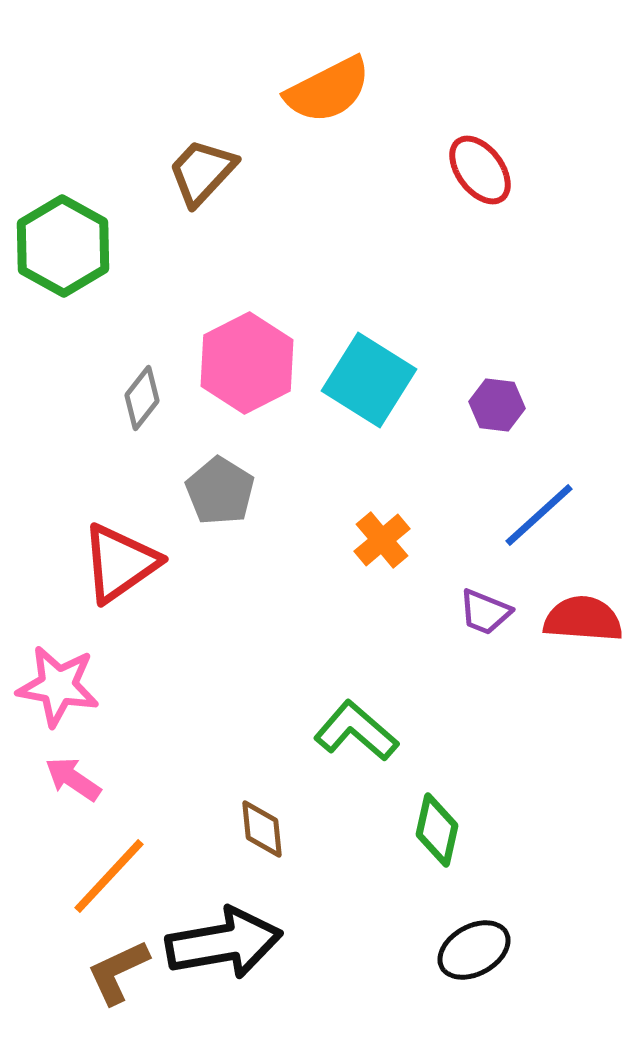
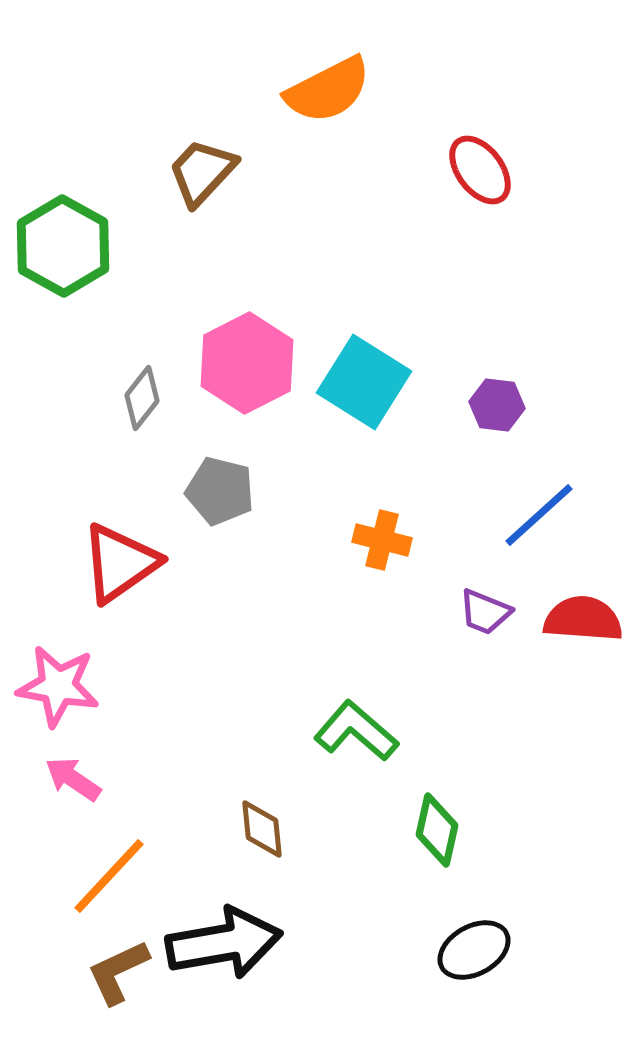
cyan square: moved 5 px left, 2 px down
gray pentagon: rotated 18 degrees counterclockwise
orange cross: rotated 36 degrees counterclockwise
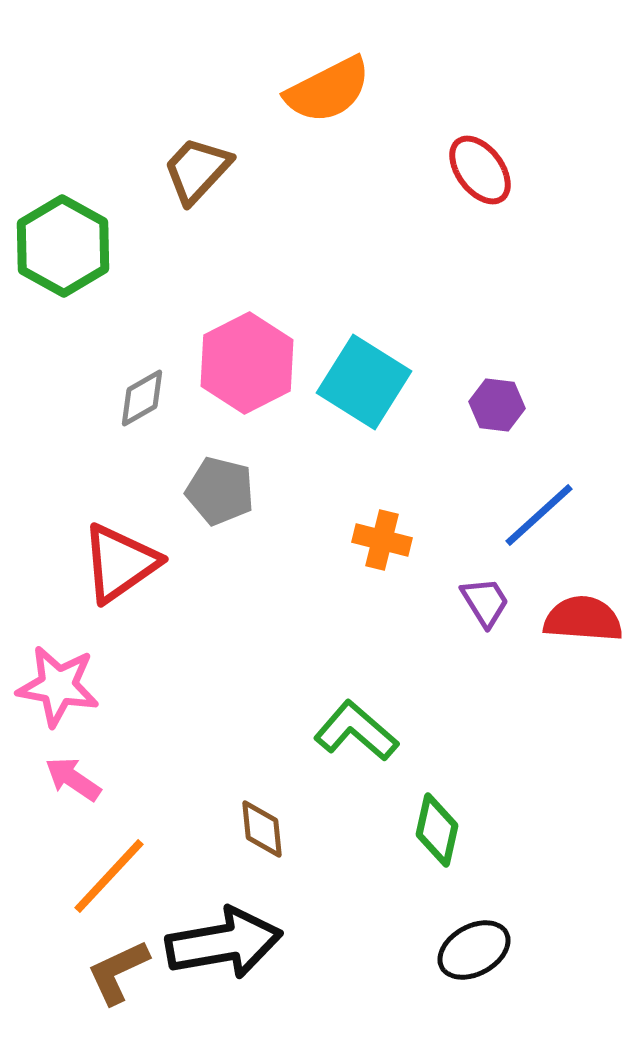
brown trapezoid: moved 5 px left, 2 px up
gray diamond: rotated 22 degrees clockwise
purple trapezoid: moved 10 px up; rotated 144 degrees counterclockwise
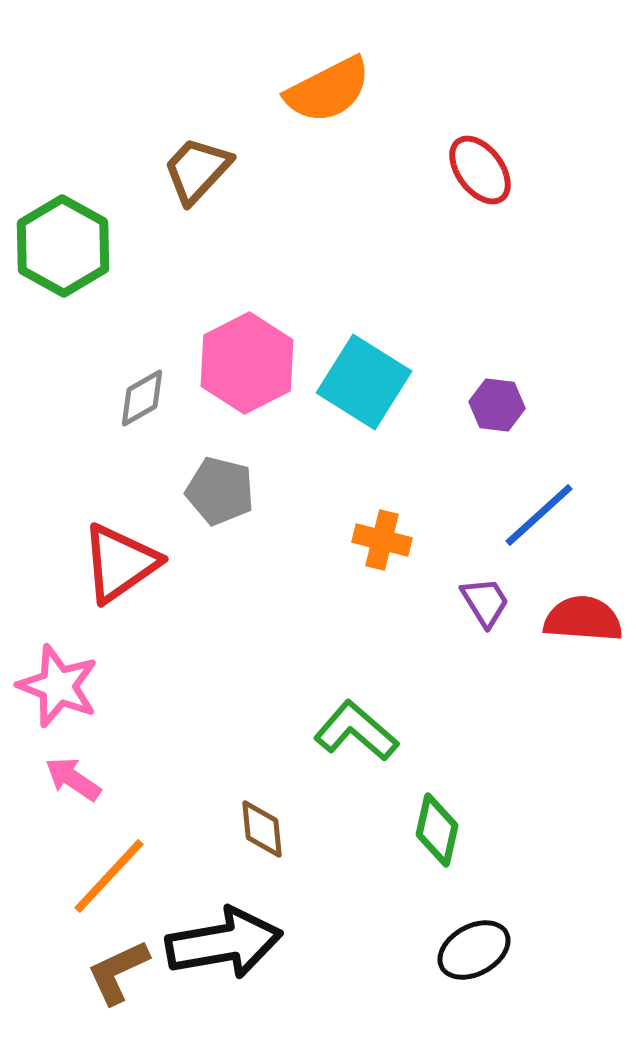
pink star: rotated 12 degrees clockwise
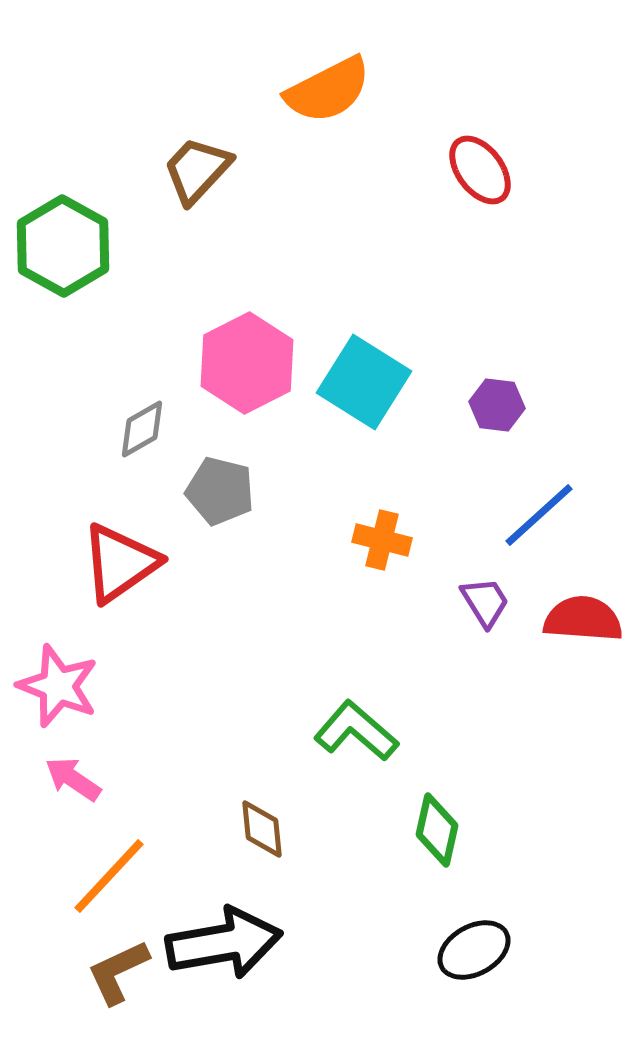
gray diamond: moved 31 px down
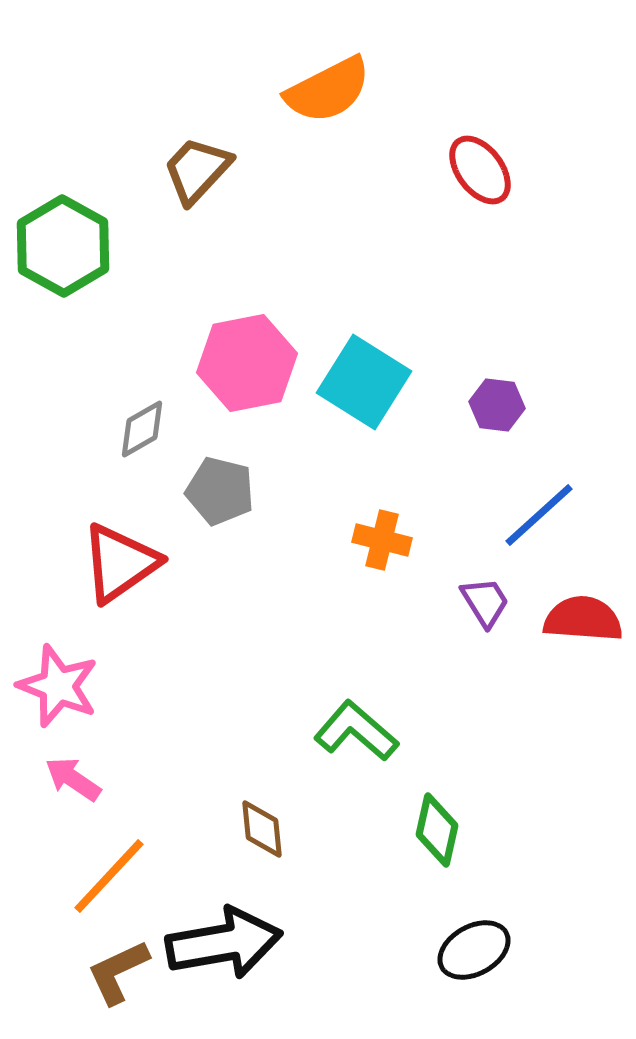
pink hexagon: rotated 16 degrees clockwise
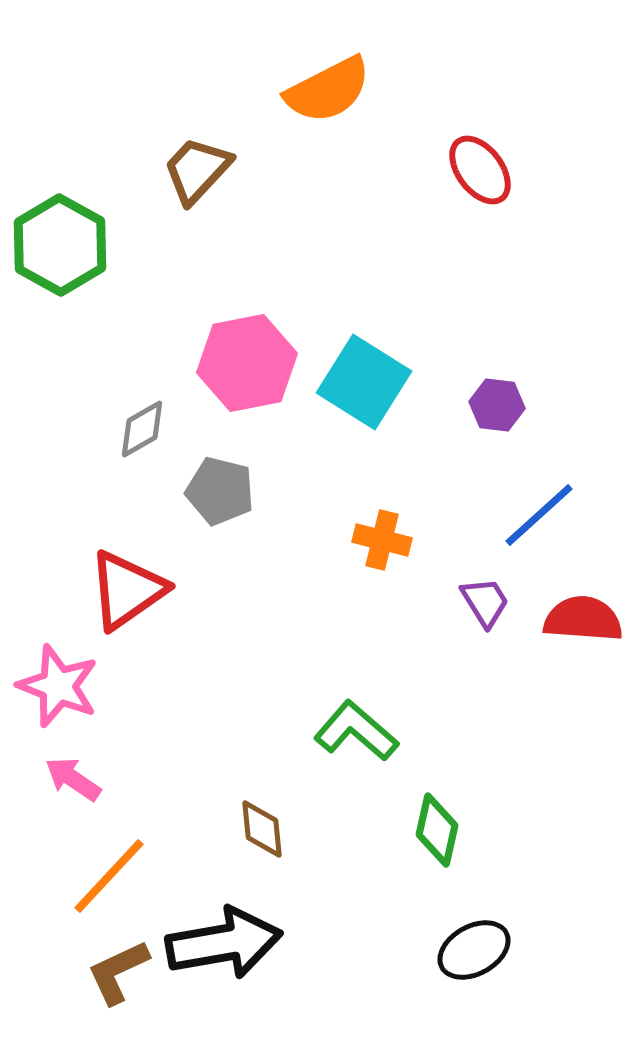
green hexagon: moved 3 px left, 1 px up
red triangle: moved 7 px right, 27 px down
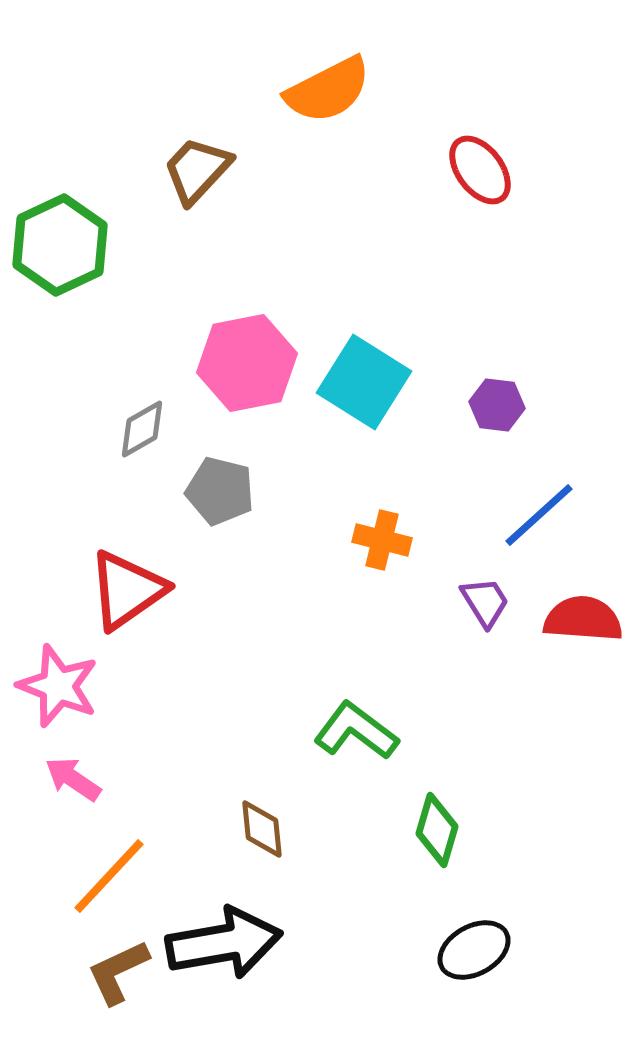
green hexagon: rotated 6 degrees clockwise
green L-shape: rotated 4 degrees counterclockwise
green diamond: rotated 4 degrees clockwise
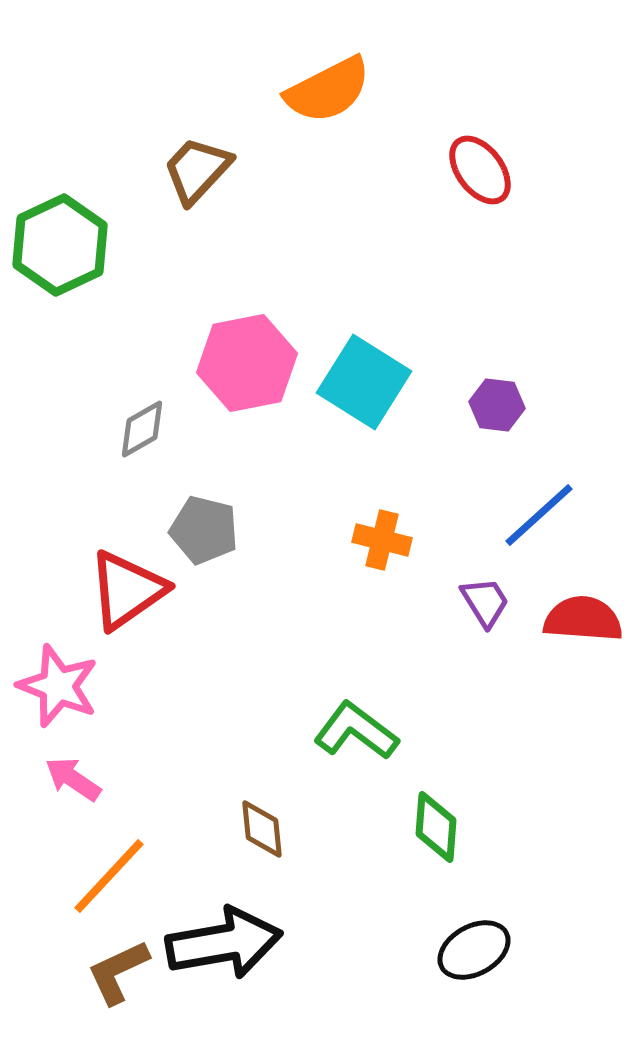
gray pentagon: moved 16 px left, 39 px down
green diamond: moved 1 px left, 3 px up; rotated 12 degrees counterclockwise
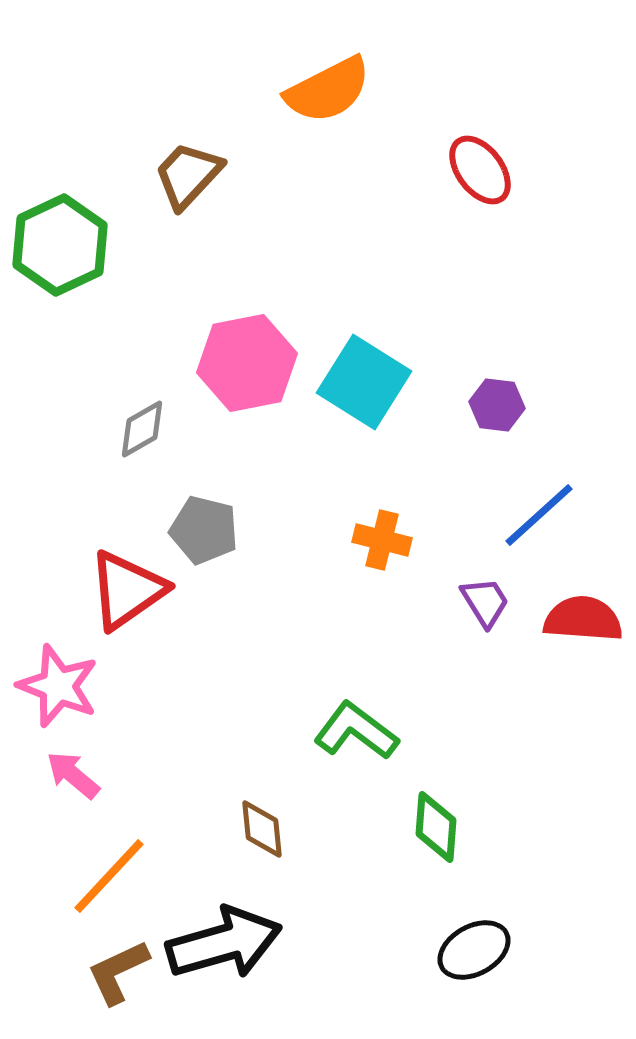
brown trapezoid: moved 9 px left, 5 px down
pink arrow: moved 4 px up; rotated 6 degrees clockwise
black arrow: rotated 6 degrees counterclockwise
